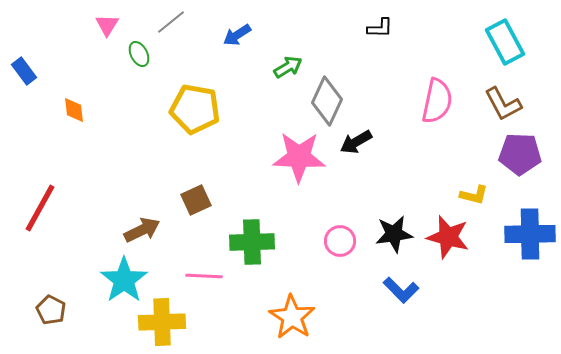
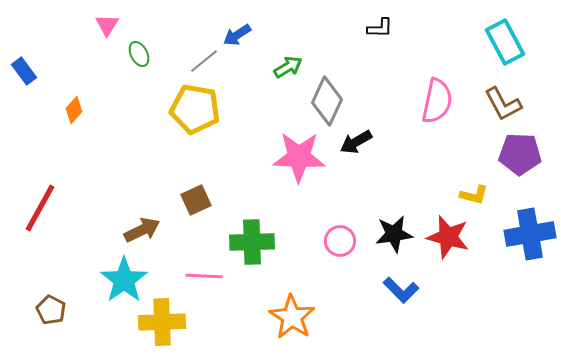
gray line: moved 33 px right, 39 px down
orange diamond: rotated 48 degrees clockwise
blue cross: rotated 9 degrees counterclockwise
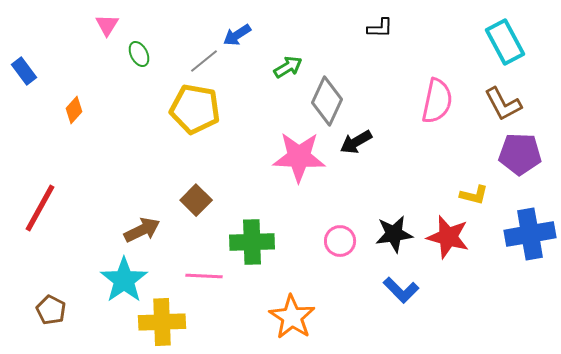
brown square: rotated 20 degrees counterclockwise
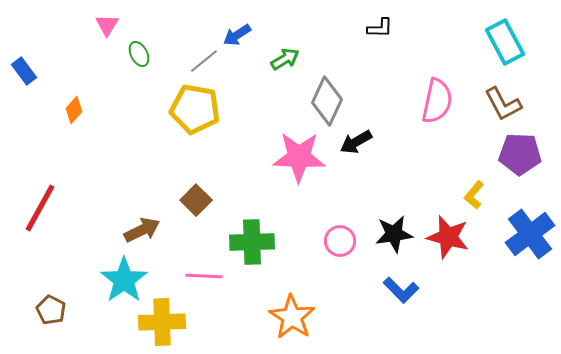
green arrow: moved 3 px left, 8 px up
yellow L-shape: rotated 116 degrees clockwise
blue cross: rotated 27 degrees counterclockwise
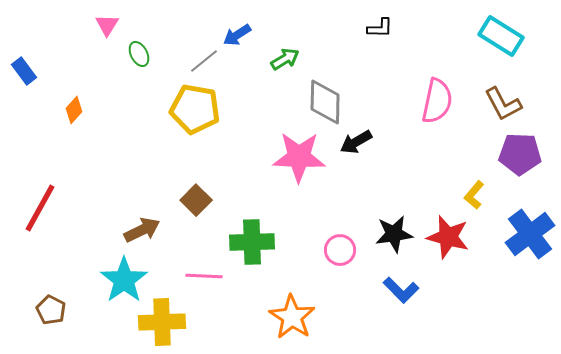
cyan rectangle: moved 4 px left, 6 px up; rotated 30 degrees counterclockwise
gray diamond: moved 2 px left, 1 px down; rotated 24 degrees counterclockwise
pink circle: moved 9 px down
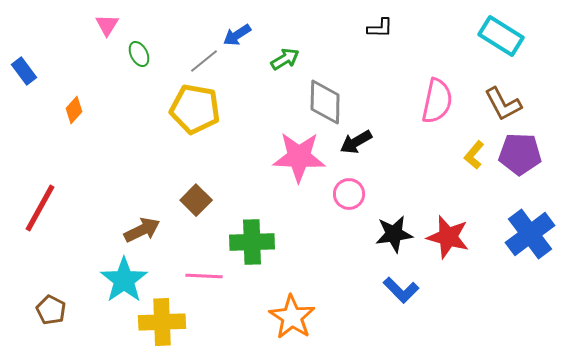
yellow L-shape: moved 40 px up
pink circle: moved 9 px right, 56 px up
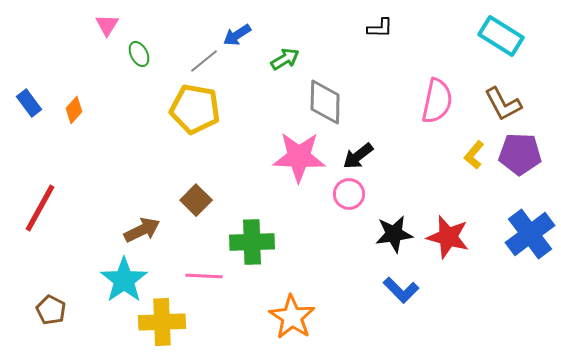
blue rectangle: moved 5 px right, 32 px down
black arrow: moved 2 px right, 14 px down; rotated 8 degrees counterclockwise
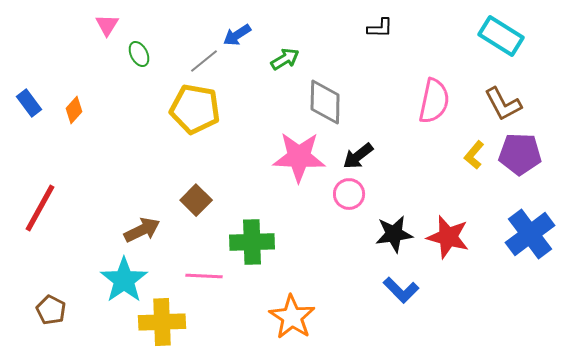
pink semicircle: moved 3 px left
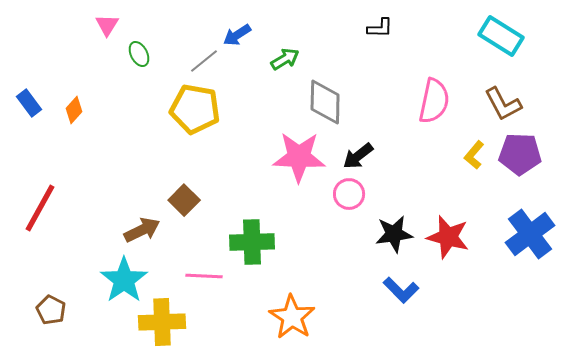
brown square: moved 12 px left
